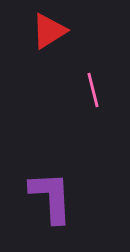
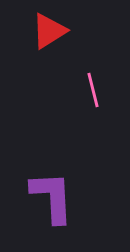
purple L-shape: moved 1 px right
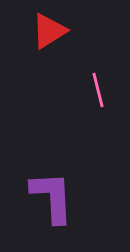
pink line: moved 5 px right
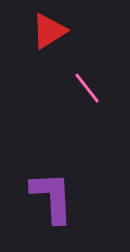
pink line: moved 11 px left, 2 px up; rotated 24 degrees counterclockwise
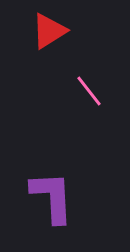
pink line: moved 2 px right, 3 px down
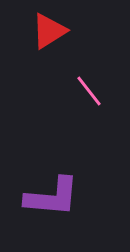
purple L-shape: rotated 98 degrees clockwise
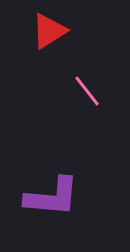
pink line: moved 2 px left
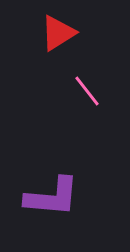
red triangle: moved 9 px right, 2 px down
